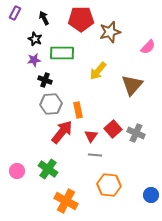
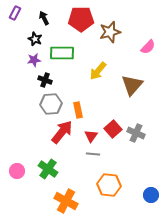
gray line: moved 2 px left, 1 px up
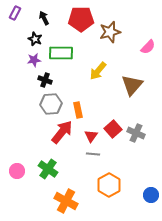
green rectangle: moved 1 px left
orange hexagon: rotated 25 degrees clockwise
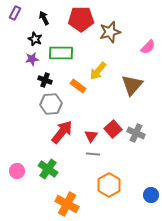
purple star: moved 2 px left, 1 px up
orange rectangle: moved 24 px up; rotated 42 degrees counterclockwise
orange cross: moved 1 px right, 3 px down
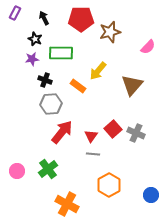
green cross: rotated 18 degrees clockwise
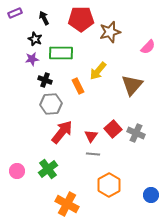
purple rectangle: rotated 40 degrees clockwise
orange rectangle: rotated 28 degrees clockwise
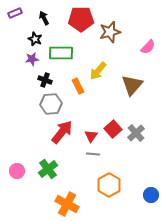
gray cross: rotated 24 degrees clockwise
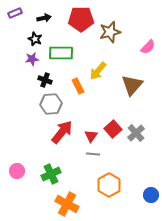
black arrow: rotated 104 degrees clockwise
green cross: moved 3 px right, 5 px down; rotated 12 degrees clockwise
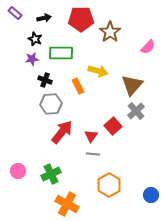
purple rectangle: rotated 64 degrees clockwise
brown star: rotated 20 degrees counterclockwise
yellow arrow: rotated 114 degrees counterclockwise
red square: moved 3 px up
gray cross: moved 22 px up
pink circle: moved 1 px right
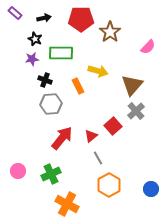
red arrow: moved 6 px down
red triangle: rotated 16 degrees clockwise
gray line: moved 5 px right, 4 px down; rotated 56 degrees clockwise
blue circle: moved 6 px up
